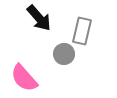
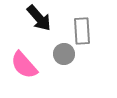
gray rectangle: rotated 16 degrees counterclockwise
pink semicircle: moved 13 px up
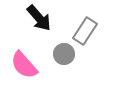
gray rectangle: moved 3 px right; rotated 36 degrees clockwise
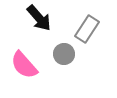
gray rectangle: moved 2 px right, 2 px up
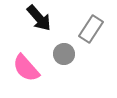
gray rectangle: moved 4 px right
pink semicircle: moved 2 px right, 3 px down
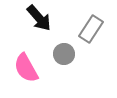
pink semicircle: rotated 12 degrees clockwise
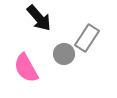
gray rectangle: moved 4 px left, 9 px down
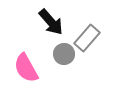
black arrow: moved 12 px right, 4 px down
gray rectangle: rotated 8 degrees clockwise
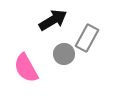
black arrow: moved 2 px right, 2 px up; rotated 80 degrees counterclockwise
gray rectangle: rotated 12 degrees counterclockwise
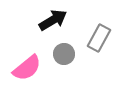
gray rectangle: moved 12 px right
pink semicircle: moved 1 px right; rotated 100 degrees counterclockwise
